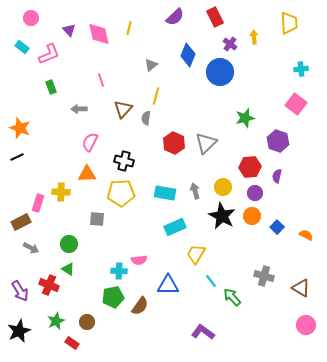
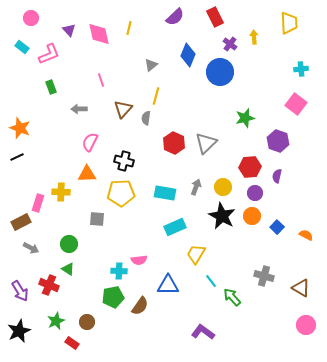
gray arrow at (195, 191): moved 1 px right, 4 px up; rotated 35 degrees clockwise
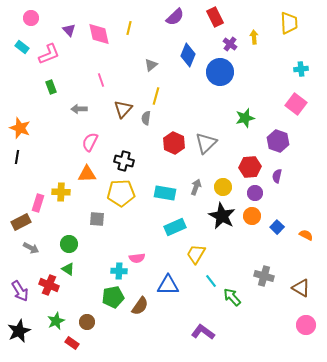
black line at (17, 157): rotated 56 degrees counterclockwise
pink semicircle at (139, 260): moved 2 px left, 2 px up
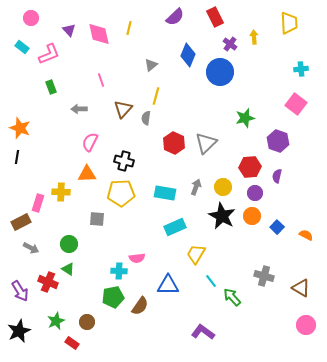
red cross at (49, 285): moved 1 px left, 3 px up
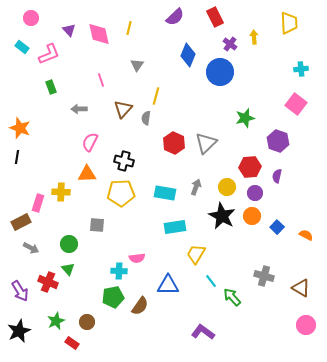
gray triangle at (151, 65): moved 14 px left; rotated 16 degrees counterclockwise
yellow circle at (223, 187): moved 4 px right
gray square at (97, 219): moved 6 px down
cyan rectangle at (175, 227): rotated 15 degrees clockwise
green triangle at (68, 269): rotated 16 degrees clockwise
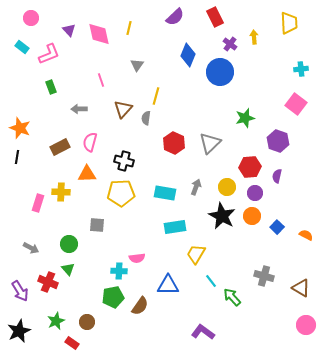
pink semicircle at (90, 142): rotated 12 degrees counterclockwise
gray triangle at (206, 143): moved 4 px right
brown rectangle at (21, 222): moved 39 px right, 75 px up
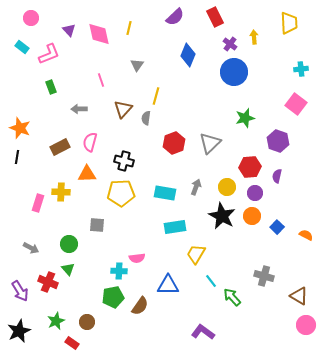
blue circle at (220, 72): moved 14 px right
red hexagon at (174, 143): rotated 15 degrees clockwise
brown triangle at (301, 288): moved 2 px left, 8 px down
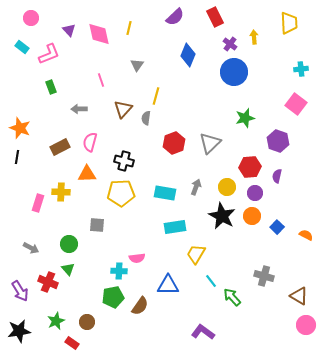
black star at (19, 331): rotated 15 degrees clockwise
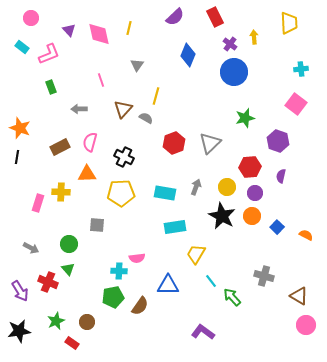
gray semicircle at (146, 118): rotated 112 degrees clockwise
black cross at (124, 161): moved 4 px up; rotated 12 degrees clockwise
purple semicircle at (277, 176): moved 4 px right
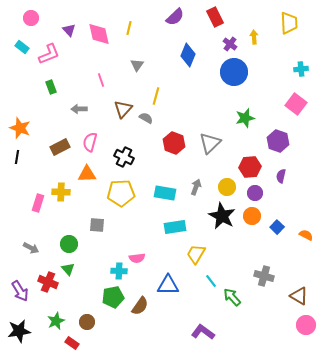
red hexagon at (174, 143): rotated 20 degrees counterclockwise
